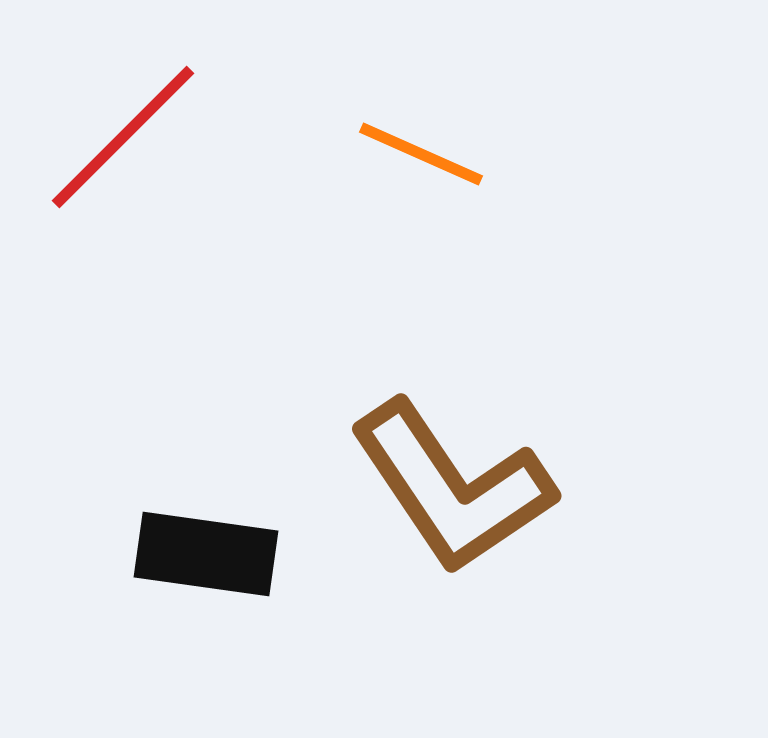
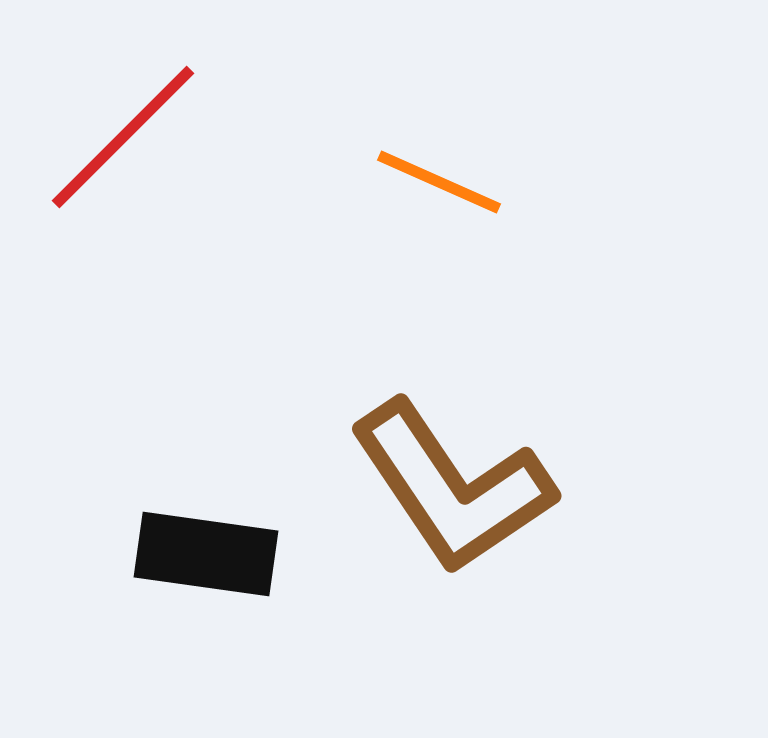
orange line: moved 18 px right, 28 px down
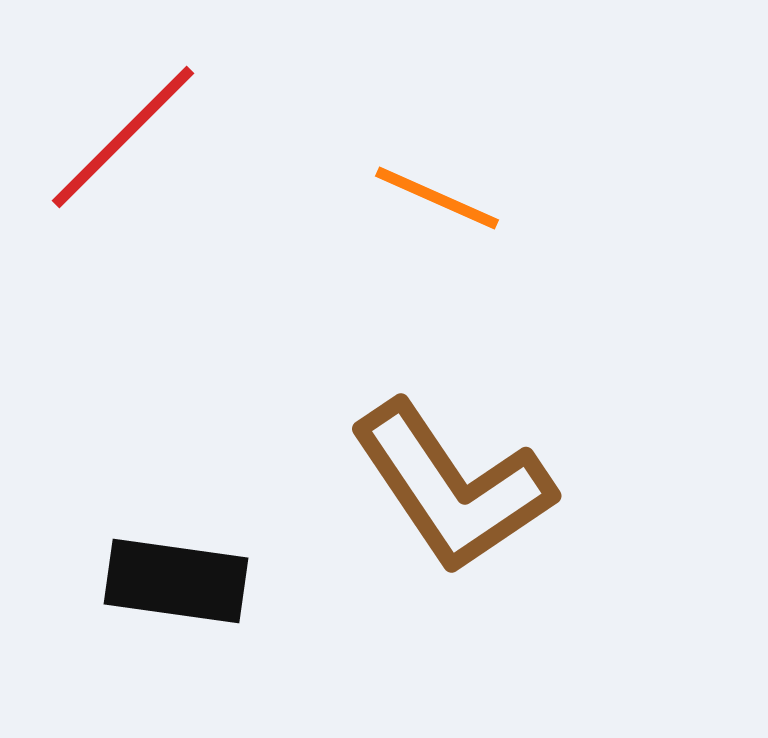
orange line: moved 2 px left, 16 px down
black rectangle: moved 30 px left, 27 px down
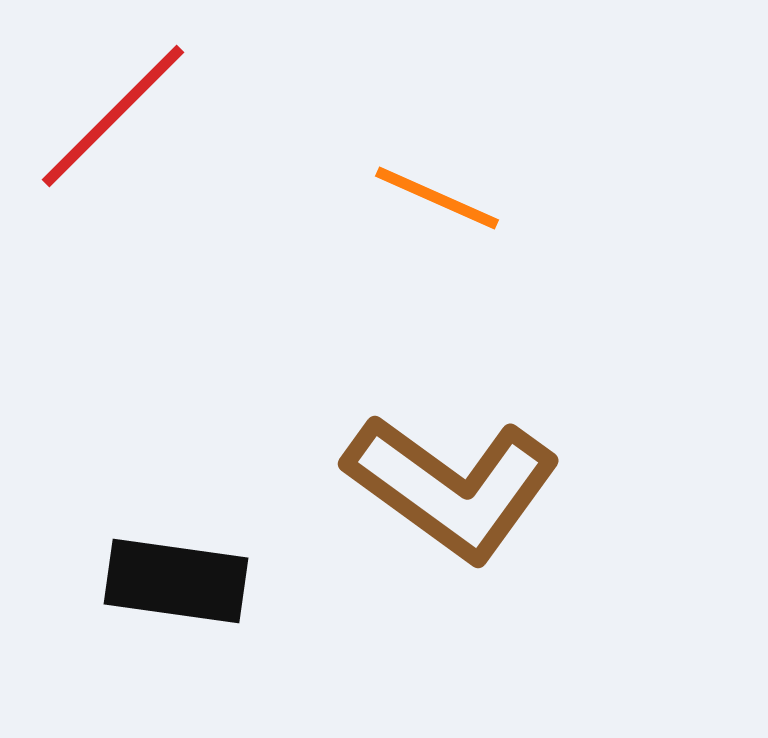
red line: moved 10 px left, 21 px up
brown L-shape: rotated 20 degrees counterclockwise
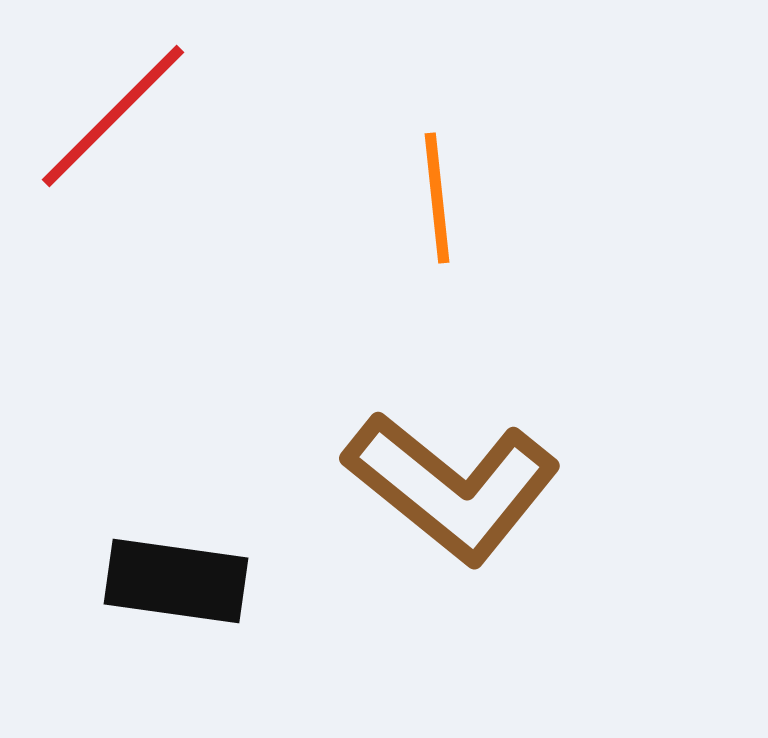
orange line: rotated 60 degrees clockwise
brown L-shape: rotated 3 degrees clockwise
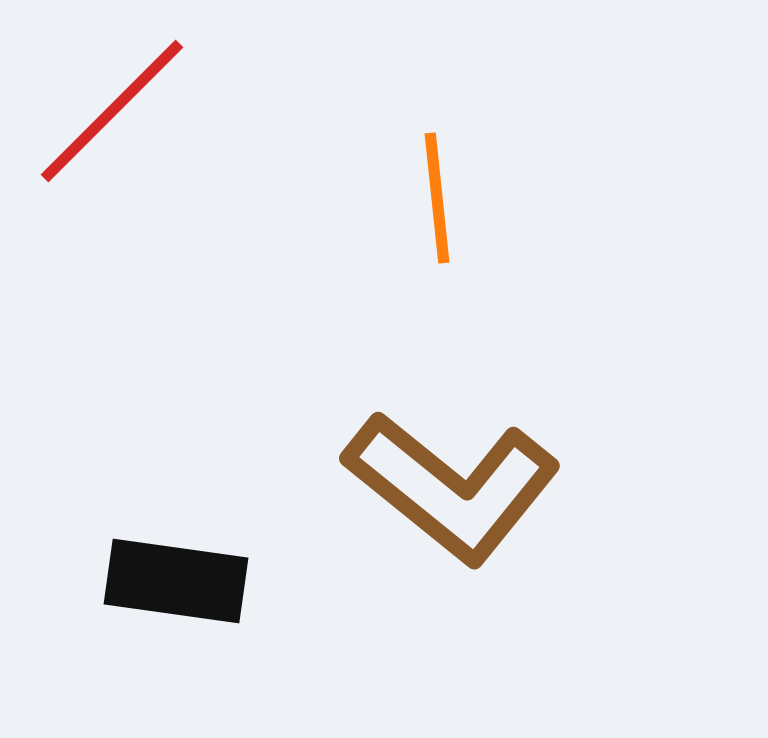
red line: moved 1 px left, 5 px up
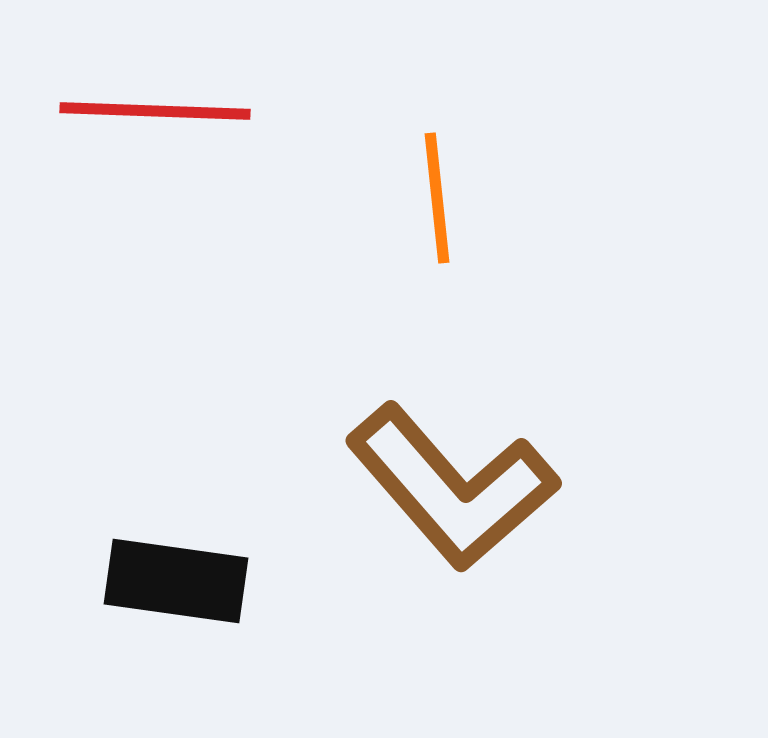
red line: moved 43 px right; rotated 47 degrees clockwise
brown L-shape: rotated 10 degrees clockwise
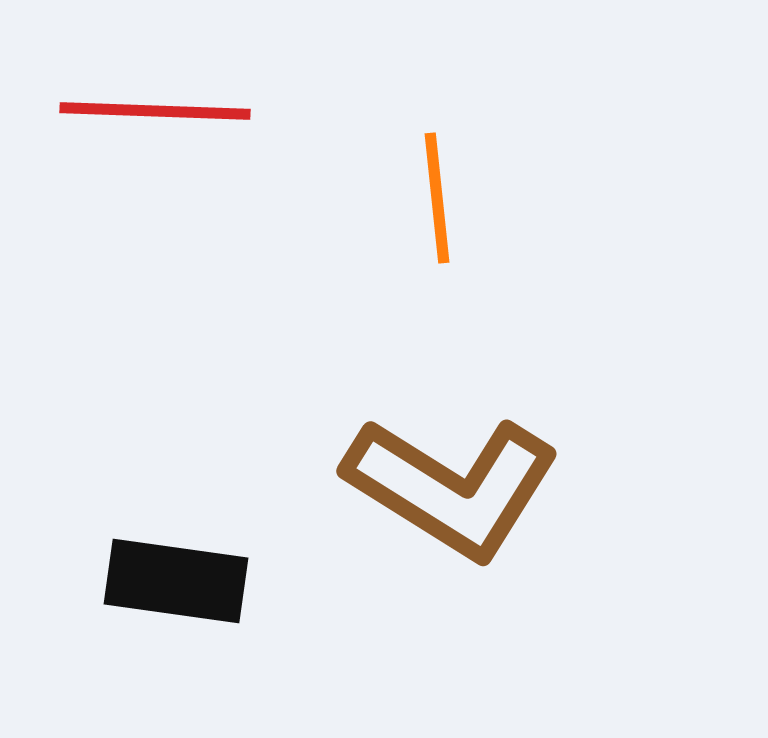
brown L-shape: rotated 17 degrees counterclockwise
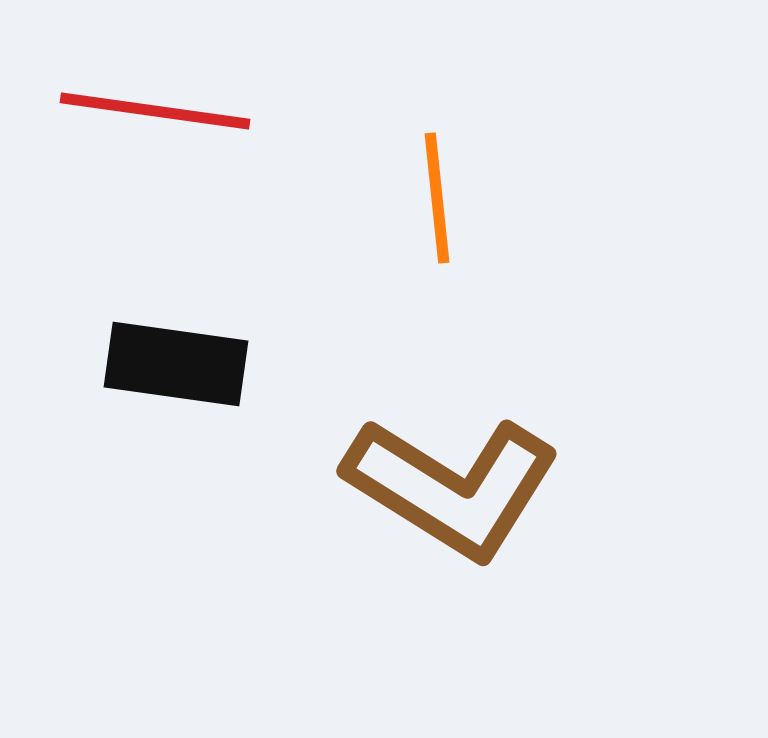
red line: rotated 6 degrees clockwise
black rectangle: moved 217 px up
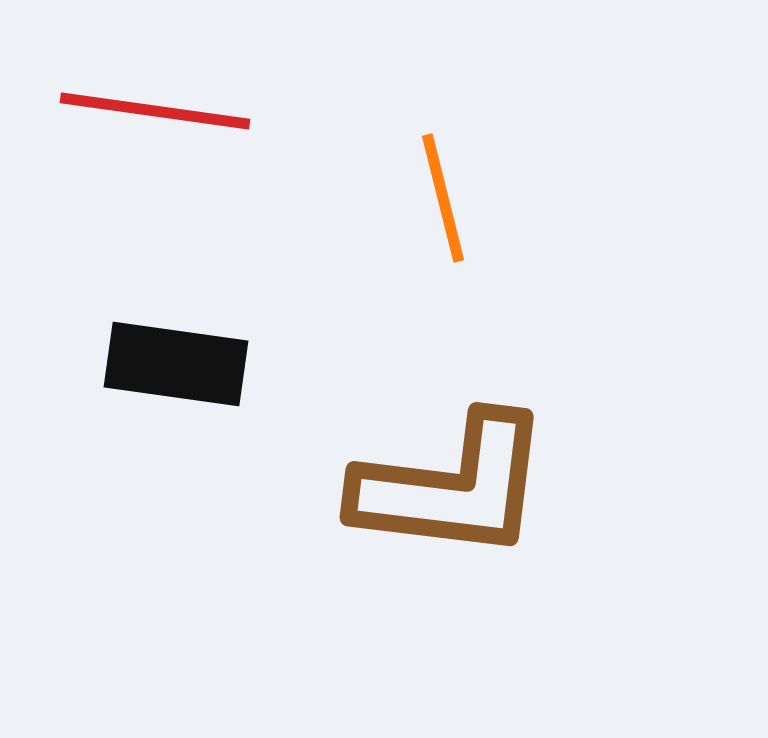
orange line: moved 6 px right; rotated 8 degrees counterclockwise
brown L-shape: rotated 25 degrees counterclockwise
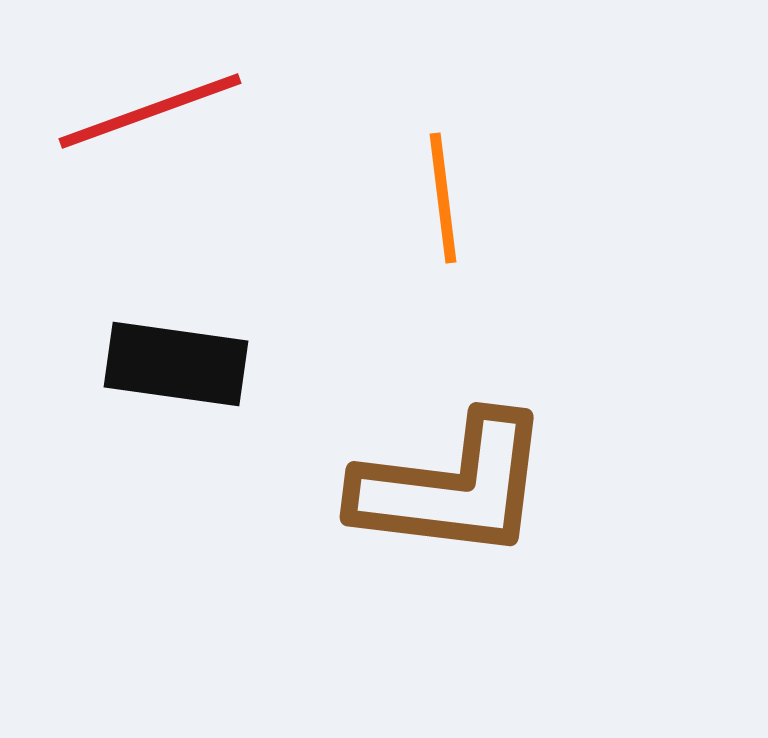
red line: moved 5 px left; rotated 28 degrees counterclockwise
orange line: rotated 7 degrees clockwise
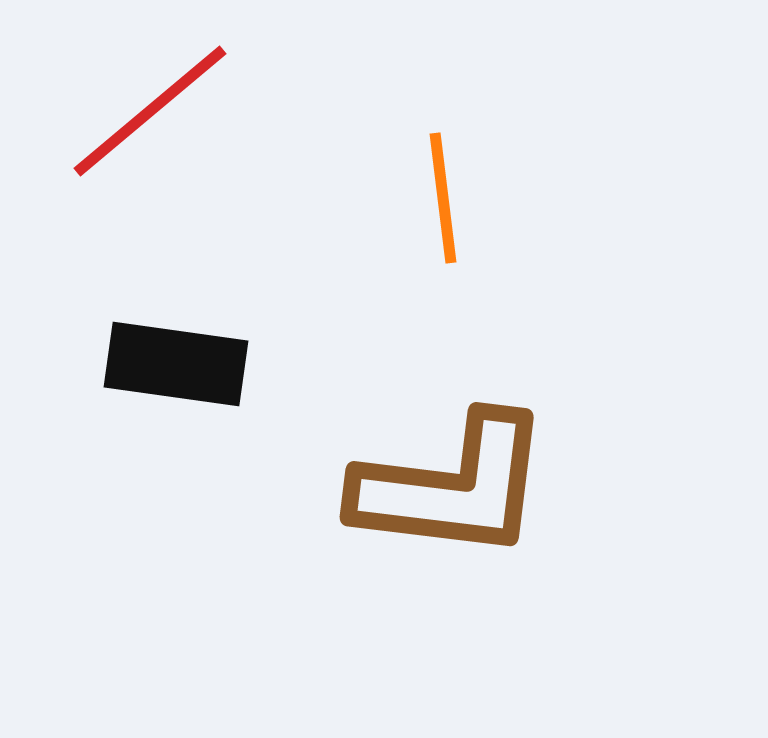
red line: rotated 20 degrees counterclockwise
